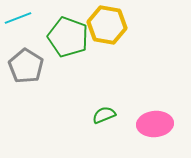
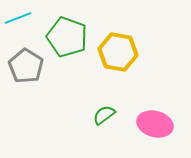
yellow hexagon: moved 11 px right, 27 px down
green pentagon: moved 1 px left
green semicircle: rotated 15 degrees counterclockwise
pink ellipse: rotated 20 degrees clockwise
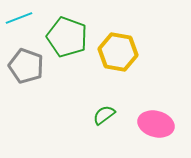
cyan line: moved 1 px right
gray pentagon: rotated 12 degrees counterclockwise
pink ellipse: moved 1 px right
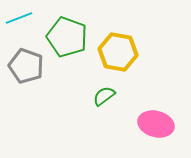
green semicircle: moved 19 px up
